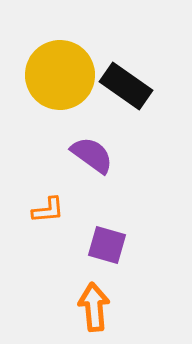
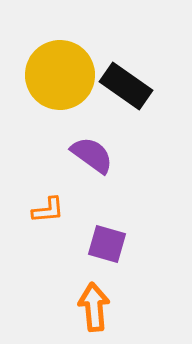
purple square: moved 1 px up
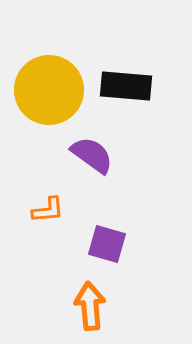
yellow circle: moved 11 px left, 15 px down
black rectangle: rotated 30 degrees counterclockwise
orange arrow: moved 4 px left, 1 px up
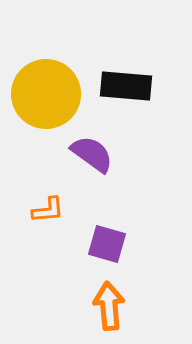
yellow circle: moved 3 px left, 4 px down
purple semicircle: moved 1 px up
orange arrow: moved 19 px right
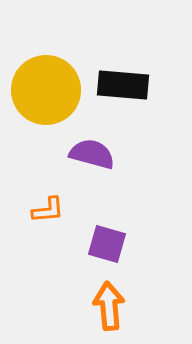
black rectangle: moved 3 px left, 1 px up
yellow circle: moved 4 px up
purple semicircle: rotated 21 degrees counterclockwise
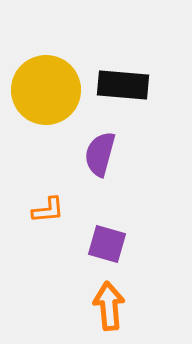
purple semicircle: moved 8 px right; rotated 90 degrees counterclockwise
